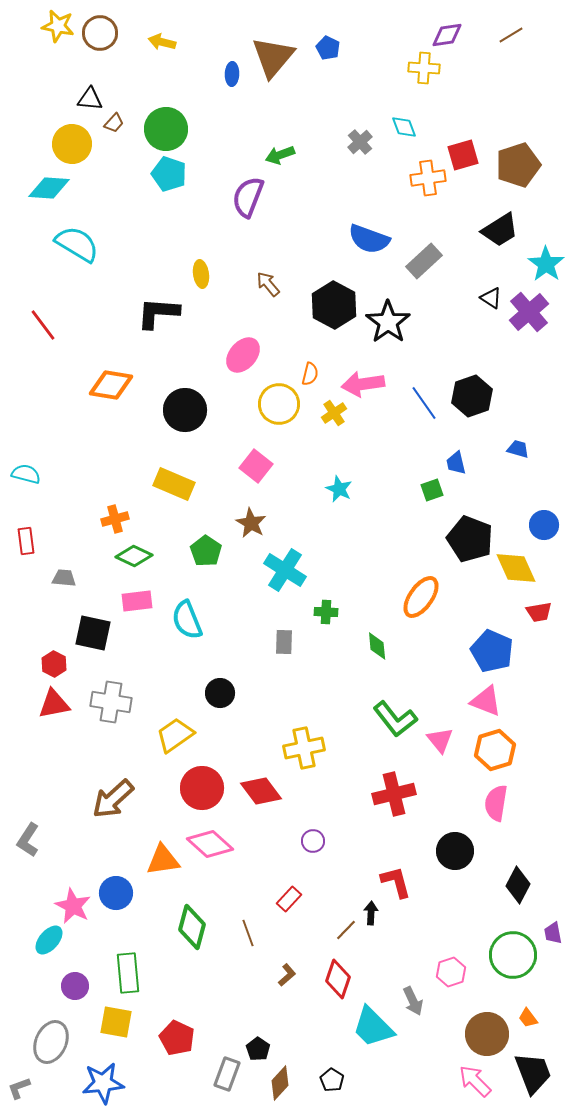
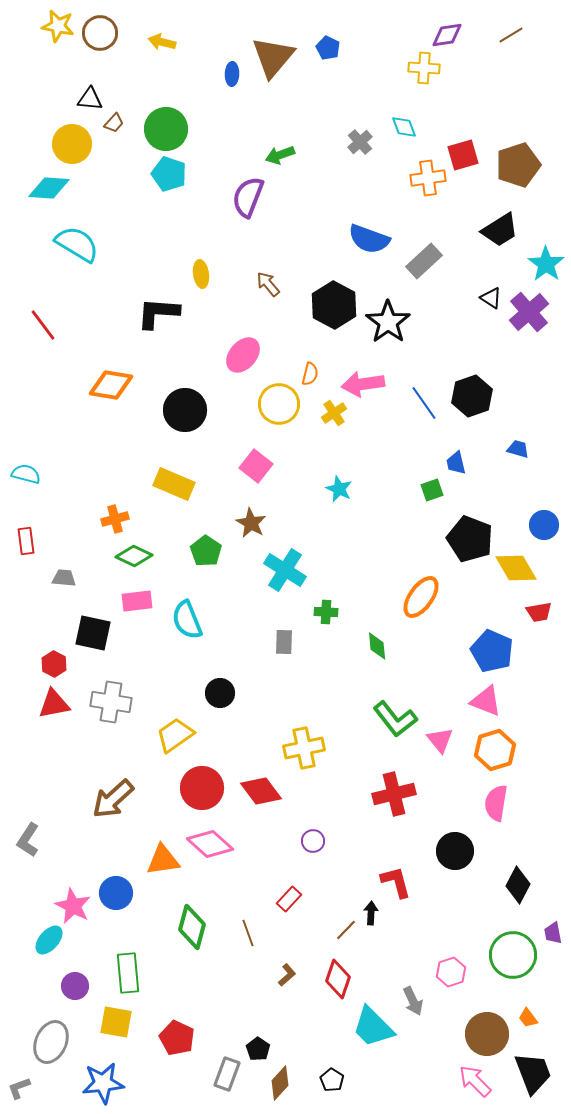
yellow diamond at (516, 568): rotated 6 degrees counterclockwise
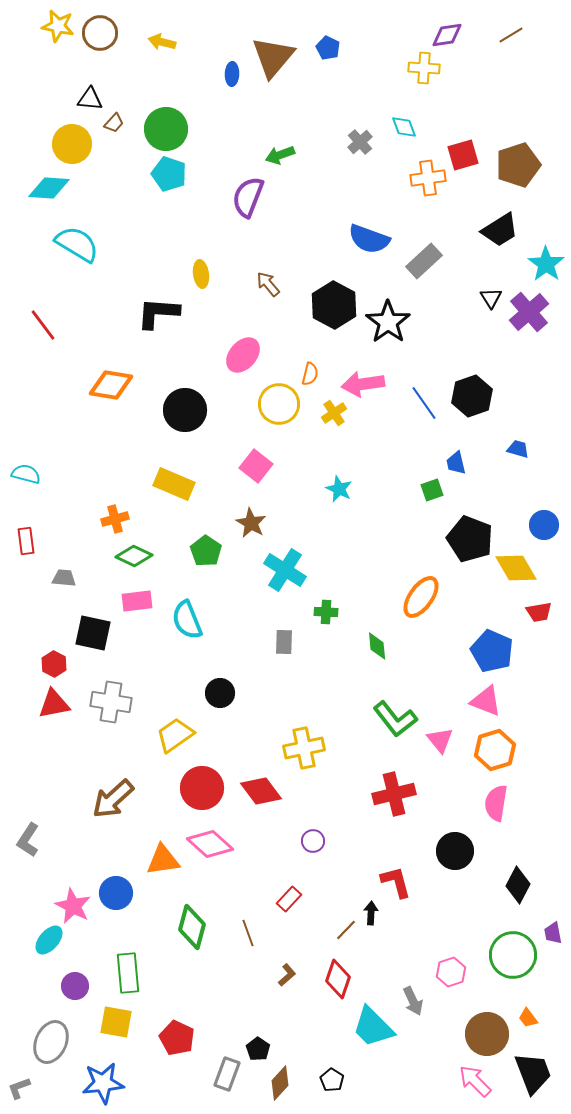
black triangle at (491, 298): rotated 25 degrees clockwise
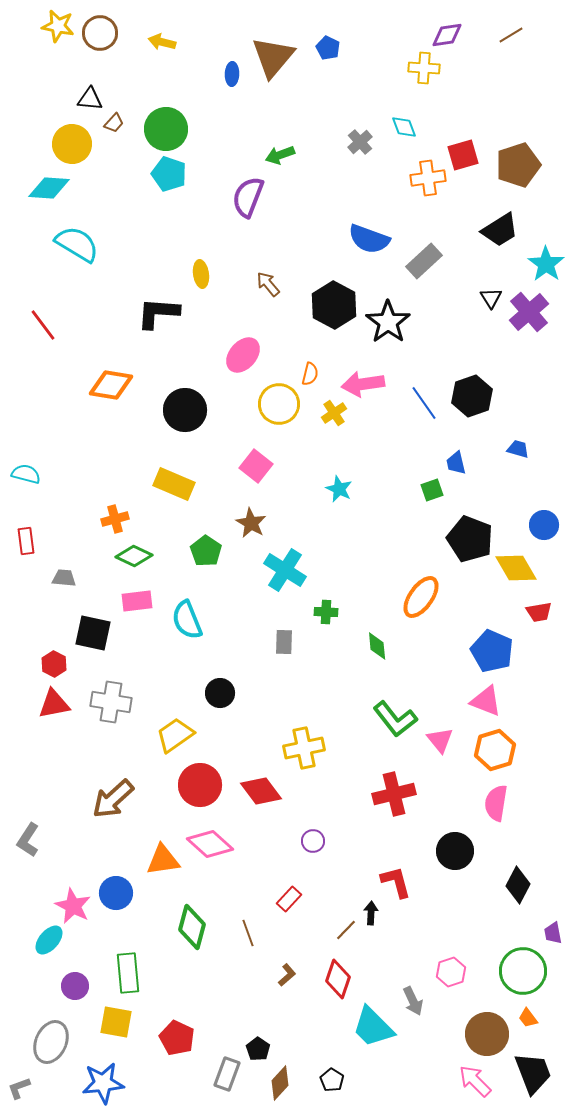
red circle at (202, 788): moved 2 px left, 3 px up
green circle at (513, 955): moved 10 px right, 16 px down
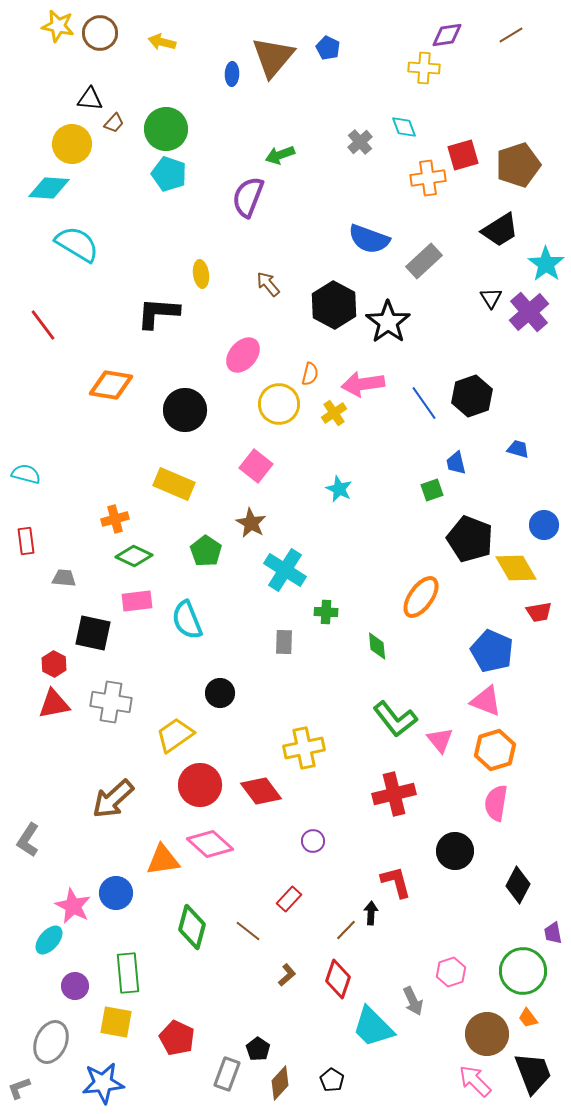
brown line at (248, 933): moved 2 px up; rotated 32 degrees counterclockwise
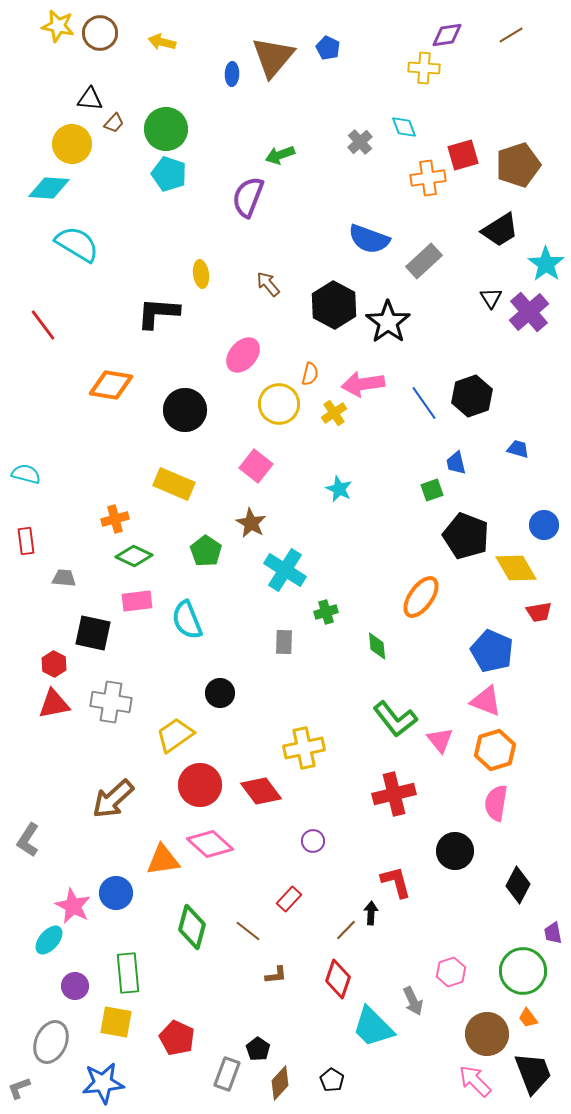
black pentagon at (470, 539): moved 4 px left, 3 px up
green cross at (326, 612): rotated 20 degrees counterclockwise
brown L-shape at (287, 975): moved 11 px left; rotated 35 degrees clockwise
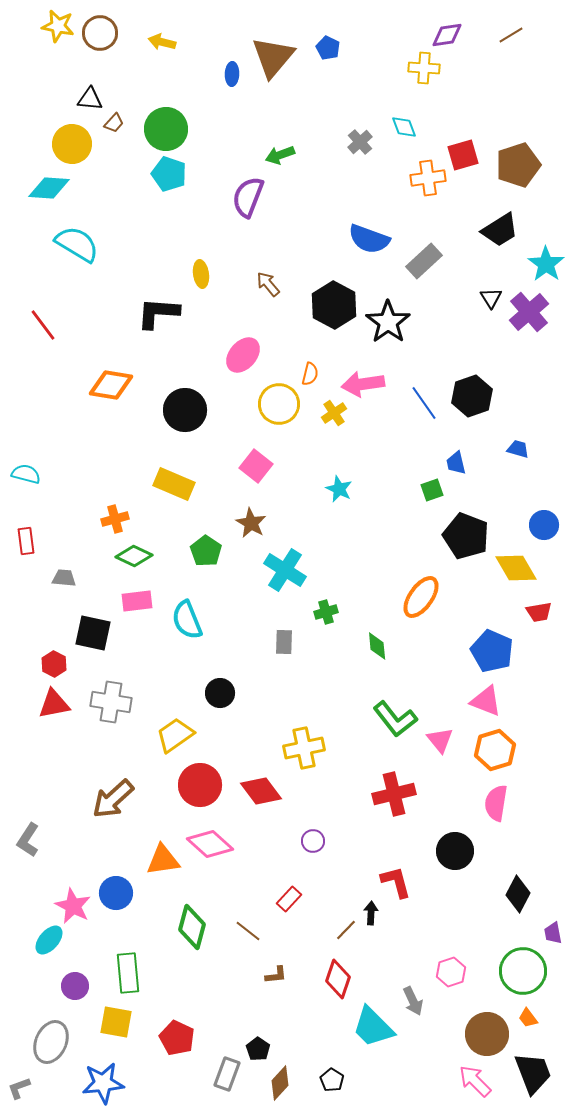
black diamond at (518, 885): moved 9 px down
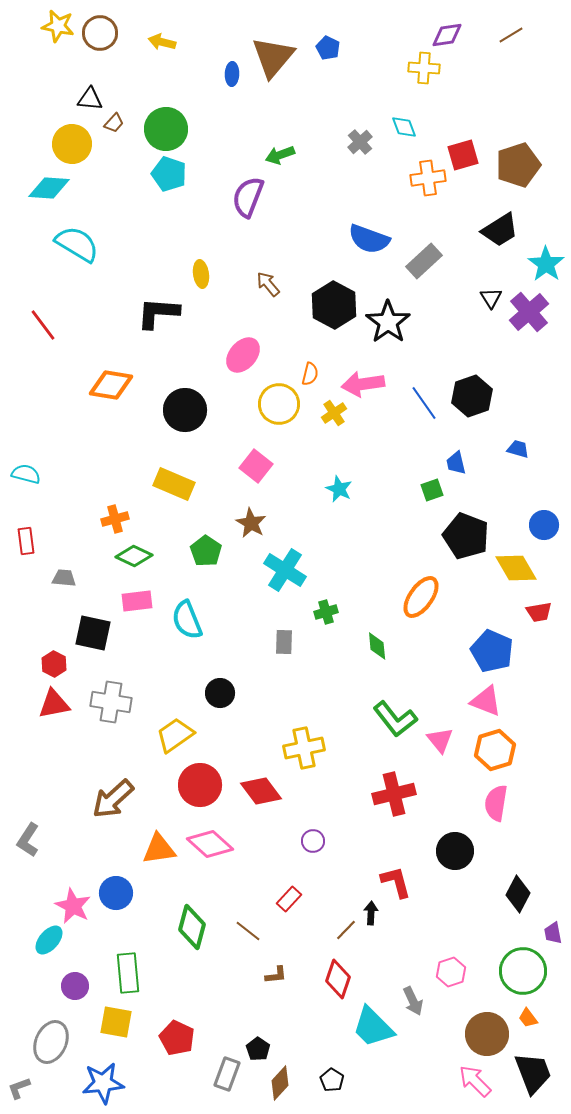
orange triangle at (163, 860): moved 4 px left, 11 px up
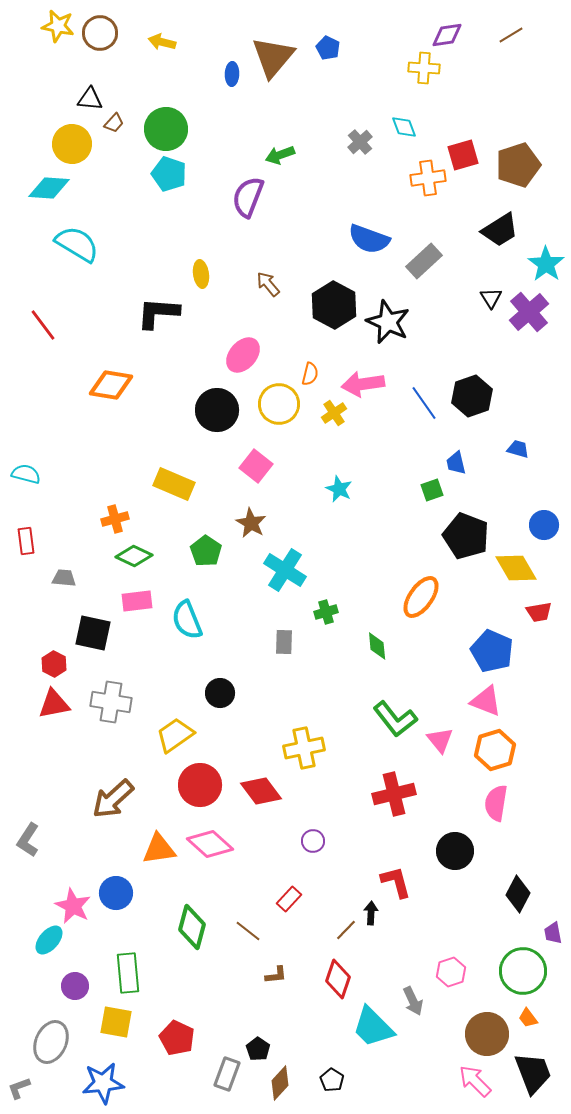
black star at (388, 322): rotated 12 degrees counterclockwise
black circle at (185, 410): moved 32 px right
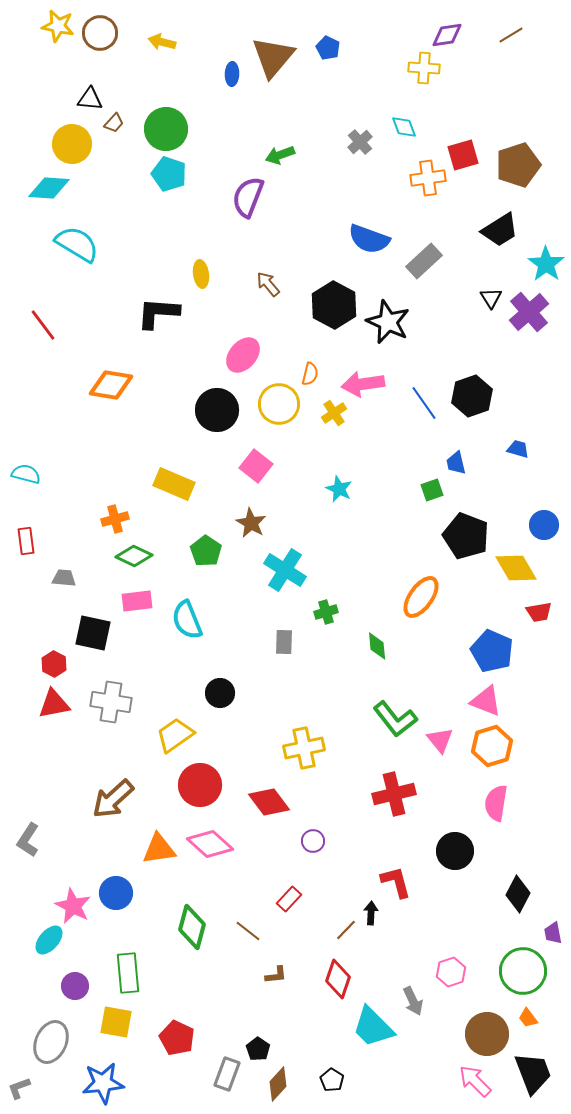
orange hexagon at (495, 750): moved 3 px left, 4 px up
red diamond at (261, 791): moved 8 px right, 11 px down
brown diamond at (280, 1083): moved 2 px left, 1 px down
